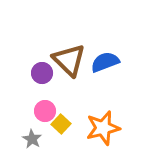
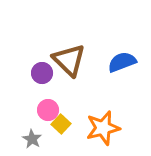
blue semicircle: moved 17 px right
pink circle: moved 3 px right, 1 px up
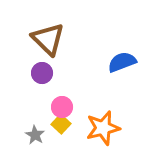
brown triangle: moved 21 px left, 21 px up
pink circle: moved 14 px right, 3 px up
gray star: moved 3 px right, 4 px up
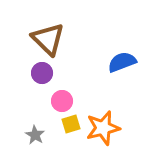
pink circle: moved 6 px up
yellow square: moved 10 px right; rotated 30 degrees clockwise
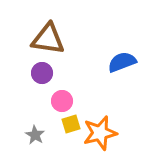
brown triangle: rotated 36 degrees counterclockwise
orange star: moved 3 px left, 5 px down
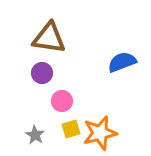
brown triangle: moved 1 px right, 1 px up
yellow square: moved 5 px down
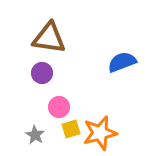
pink circle: moved 3 px left, 6 px down
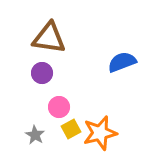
yellow square: rotated 12 degrees counterclockwise
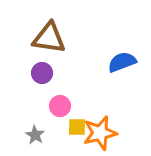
pink circle: moved 1 px right, 1 px up
yellow square: moved 6 px right, 2 px up; rotated 30 degrees clockwise
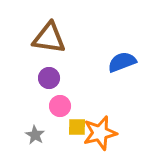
purple circle: moved 7 px right, 5 px down
